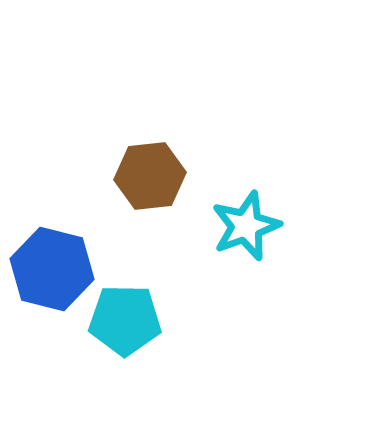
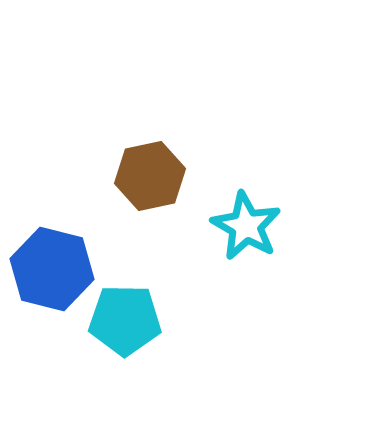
brown hexagon: rotated 6 degrees counterclockwise
cyan star: rotated 22 degrees counterclockwise
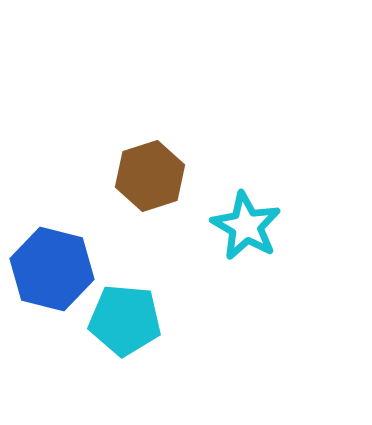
brown hexagon: rotated 6 degrees counterclockwise
cyan pentagon: rotated 4 degrees clockwise
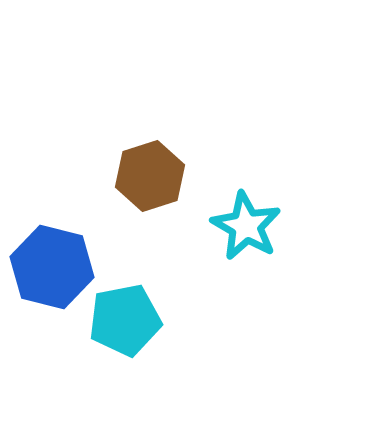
blue hexagon: moved 2 px up
cyan pentagon: rotated 16 degrees counterclockwise
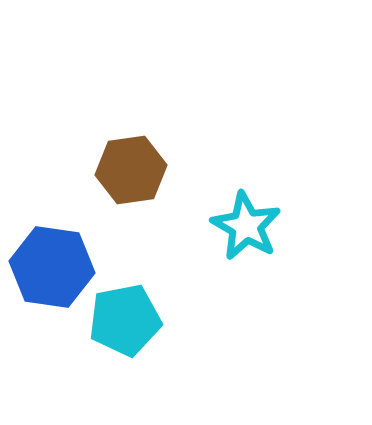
brown hexagon: moved 19 px left, 6 px up; rotated 10 degrees clockwise
blue hexagon: rotated 6 degrees counterclockwise
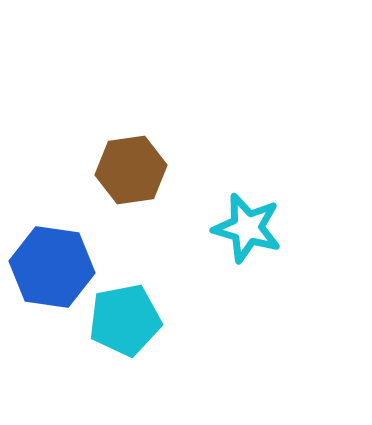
cyan star: moved 1 px right, 2 px down; rotated 14 degrees counterclockwise
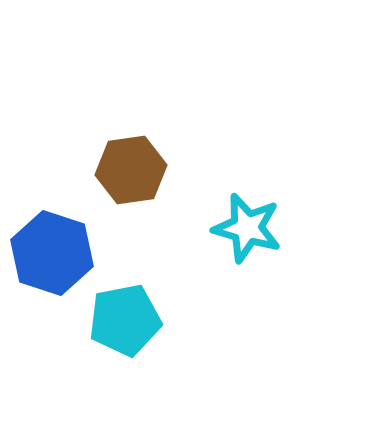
blue hexagon: moved 14 px up; rotated 10 degrees clockwise
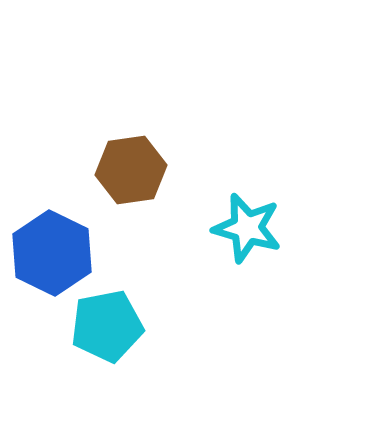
blue hexagon: rotated 8 degrees clockwise
cyan pentagon: moved 18 px left, 6 px down
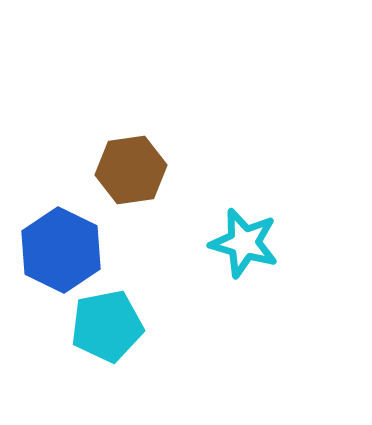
cyan star: moved 3 px left, 15 px down
blue hexagon: moved 9 px right, 3 px up
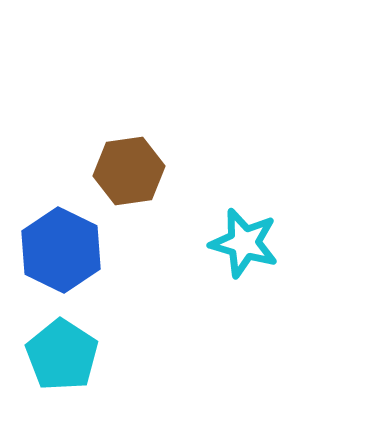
brown hexagon: moved 2 px left, 1 px down
cyan pentagon: moved 45 px left, 29 px down; rotated 28 degrees counterclockwise
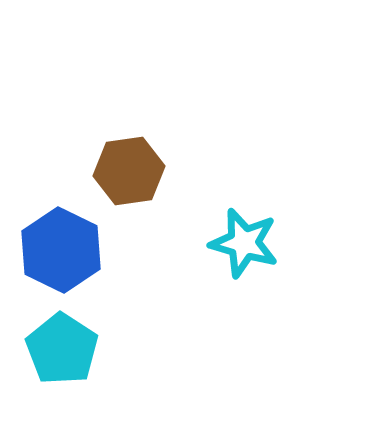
cyan pentagon: moved 6 px up
